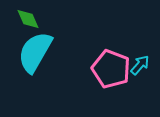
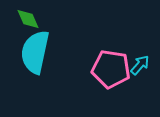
cyan semicircle: rotated 18 degrees counterclockwise
pink pentagon: rotated 12 degrees counterclockwise
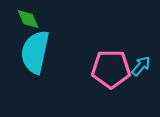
cyan arrow: moved 1 px right, 1 px down
pink pentagon: rotated 9 degrees counterclockwise
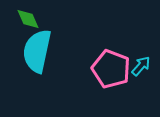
cyan semicircle: moved 2 px right, 1 px up
pink pentagon: rotated 21 degrees clockwise
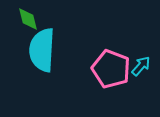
green diamond: rotated 10 degrees clockwise
cyan semicircle: moved 5 px right, 1 px up; rotated 9 degrees counterclockwise
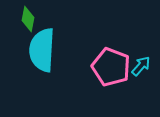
green diamond: rotated 25 degrees clockwise
pink pentagon: moved 2 px up
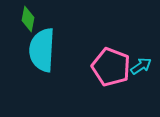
cyan arrow: rotated 15 degrees clockwise
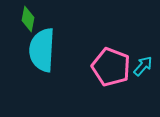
cyan arrow: moved 2 px right; rotated 15 degrees counterclockwise
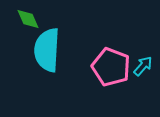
green diamond: rotated 35 degrees counterclockwise
cyan semicircle: moved 5 px right
